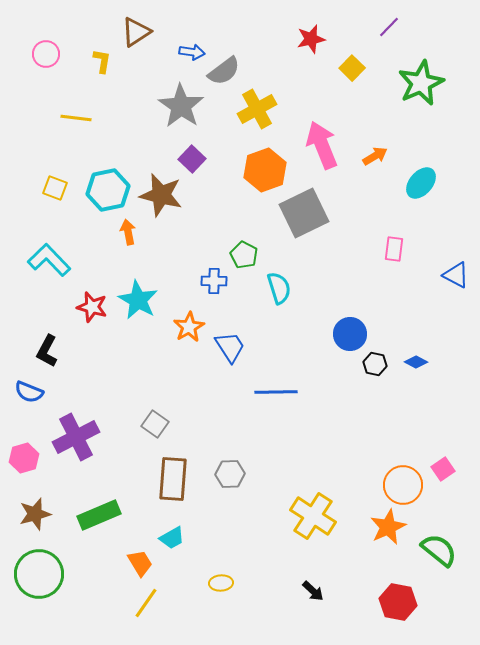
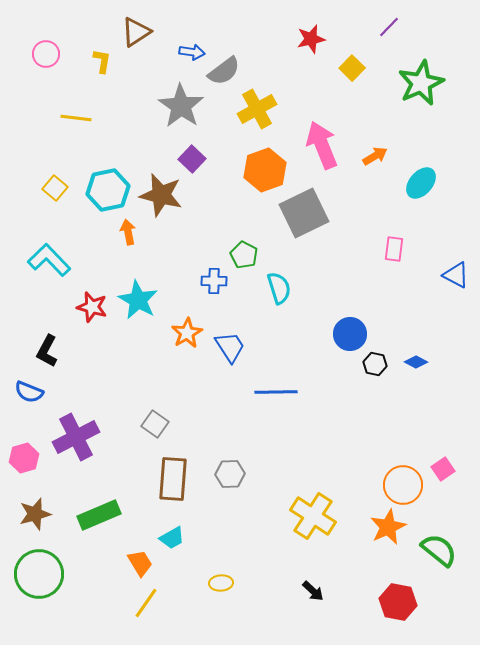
yellow square at (55, 188): rotated 20 degrees clockwise
orange star at (189, 327): moved 2 px left, 6 px down
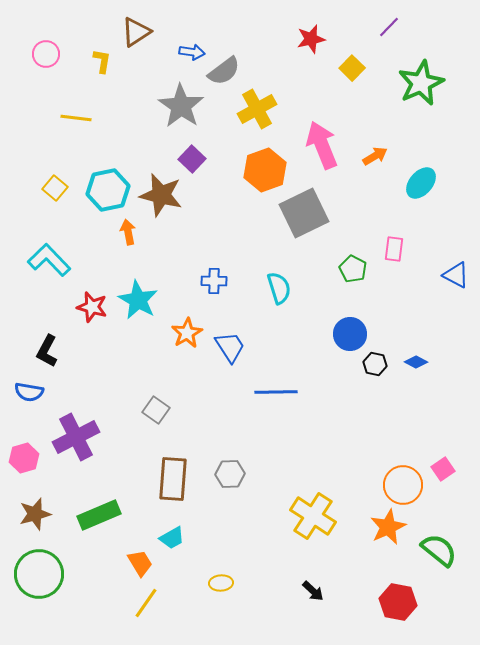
green pentagon at (244, 255): moved 109 px right, 14 px down
blue semicircle at (29, 392): rotated 12 degrees counterclockwise
gray square at (155, 424): moved 1 px right, 14 px up
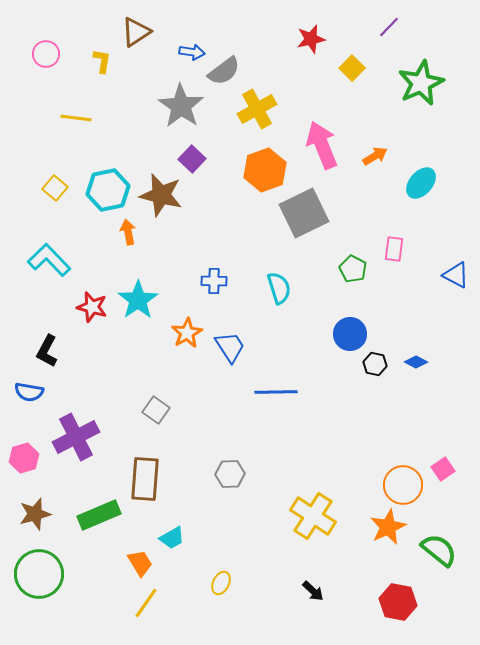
cyan star at (138, 300): rotated 9 degrees clockwise
brown rectangle at (173, 479): moved 28 px left
yellow ellipse at (221, 583): rotated 60 degrees counterclockwise
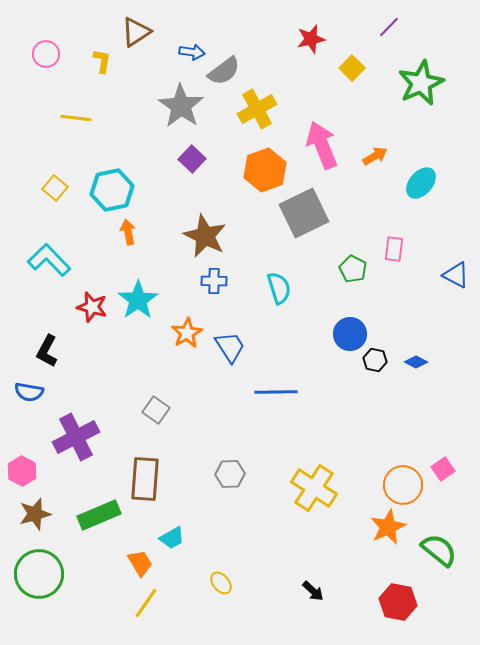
cyan hexagon at (108, 190): moved 4 px right
brown star at (161, 195): moved 44 px right, 41 px down; rotated 12 degrees clockwise
black hexagon at (375, 364): moved 4 px up
pink hexagon at (24, 458): moved 2 px left, 13 px down; rotated 16 degrees counterclockwise
yellow cross at (313, 516): moved 1 px right, 28 px up
yellow ellipse at (221, 583): rotated 65 degrees counterclockwise
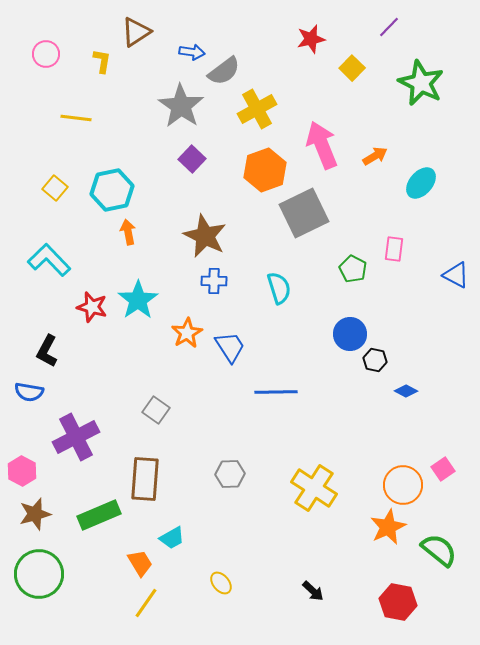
green star at (421, 83): rotated 21 degrees counterclockwise
blue diamond at (416, 362): moved 10 px left, 29 px down
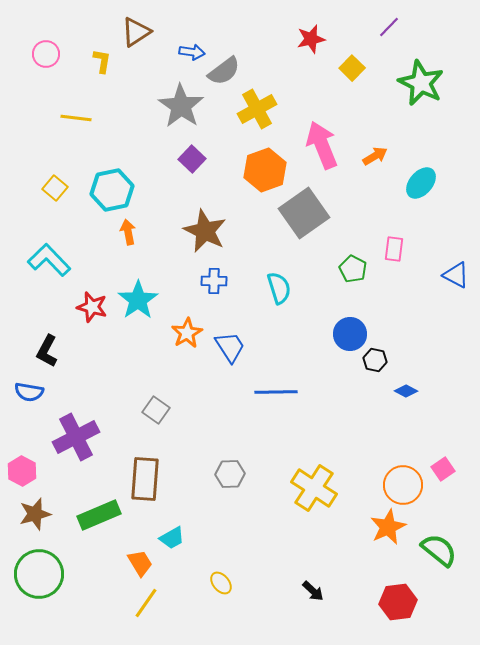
gray square at (304, 213): rotated 9 degrees counterclockwise
brown star at (205, 236): moved 5 px up
red hexagon at (398, 602): rotated 18 degrees counterclockwise
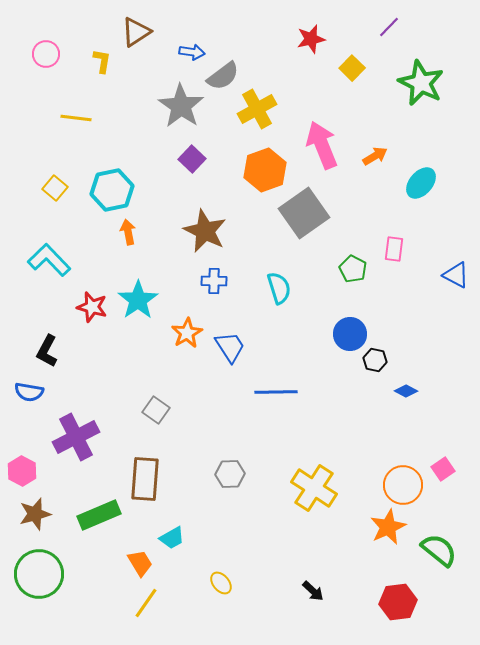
gray semicircle at (224, 71): moved 1 px left, 5 px down
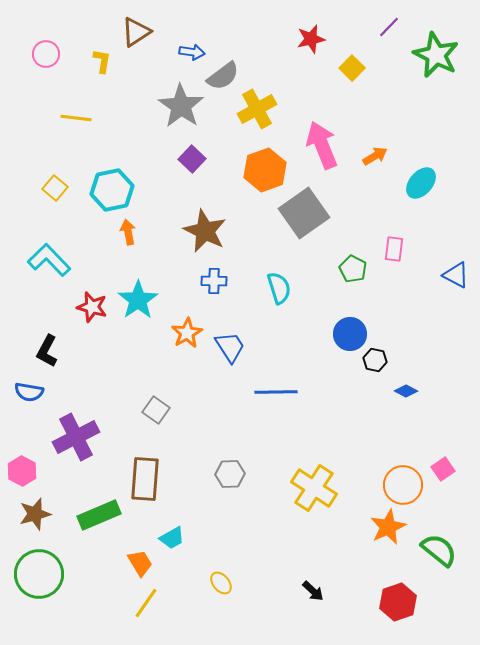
green star at (421, 83): moved 15 px right, 28 px up
red hexagon at (398, 602): rotated 12 degrees counterclockwise
